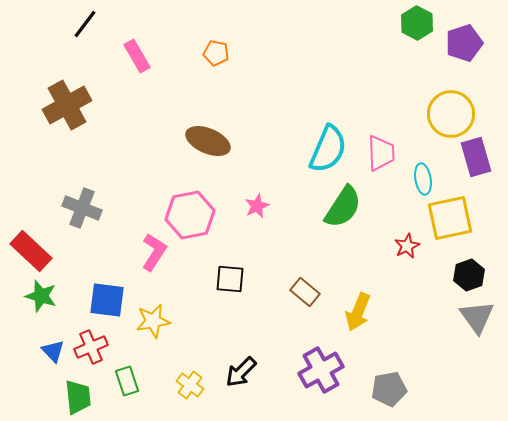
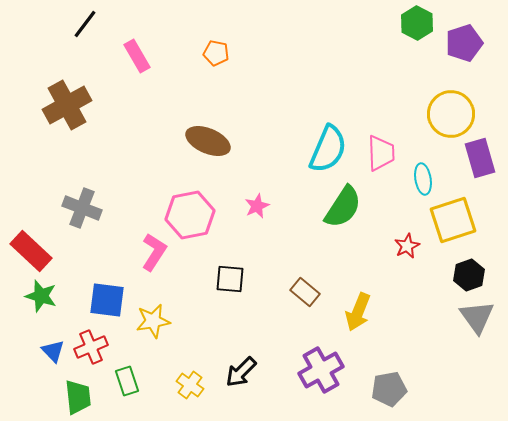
purple rectangle: moved 4 px right, 1 px down
yellow square: moved 3 px right, 2 px down; rotated 6 degrees counterclockwise
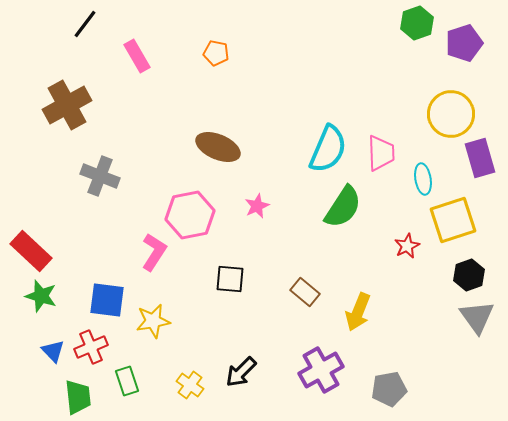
green hexagon: rotated 12 degrees clockwise
brown ellipse: moved 10 px right, 6 px down
gray cross: moved 18 px right, 32 px up
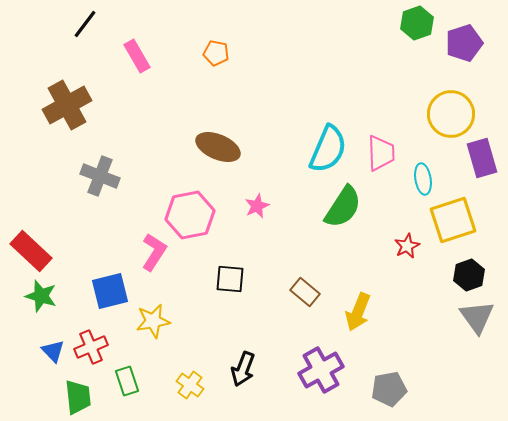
purple rectangle: moved 2 px right
blue square: moved 3 px right, 9 px up; rotated 21 degrees counterclockwise
black arrow: moved 2 px right, 3 px up; rotated 24 degrees counterclockwise
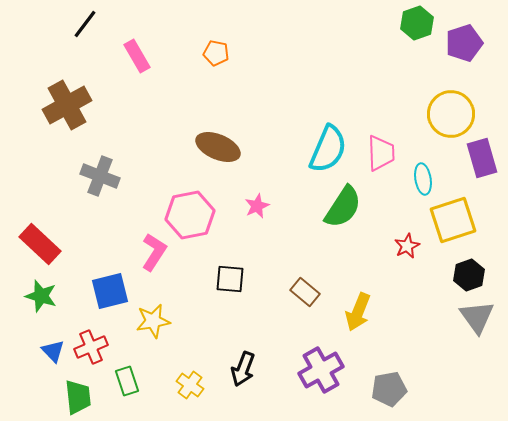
red rectangle: moved 9 px right, 7 px up
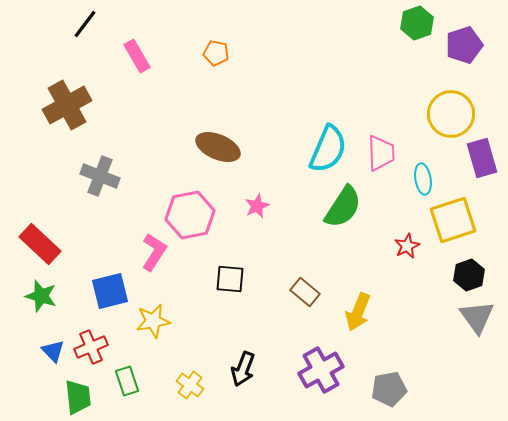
purple pentagon: moved 2 px down
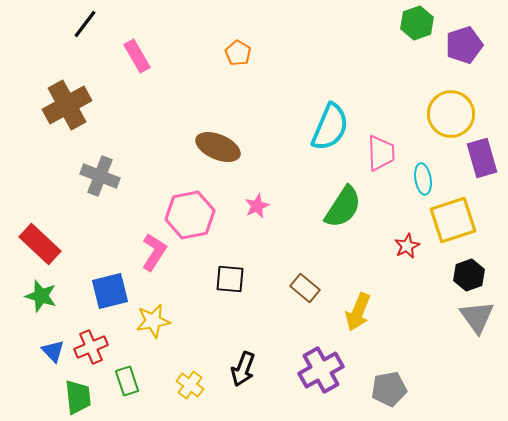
orange pentagon: moved 22 px right; rotated 20 degrees clockwise
cyan semicircle: moved 2 px right, 22 px up
brown rectangle: moved 4 px up
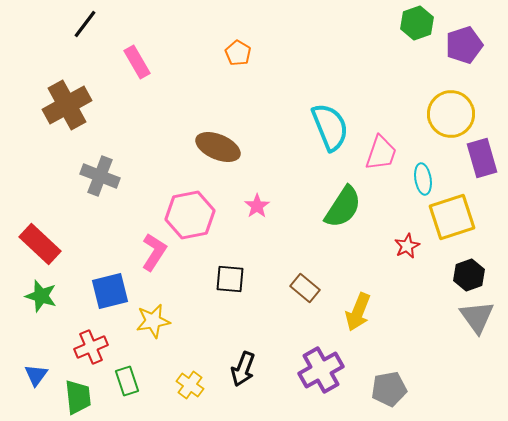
pink rectangle: moved 6 px down
cyan semicircle: rotated 45 degrees counterclockwise
pink trapezoid: rotated 21 degrees clockwise
pink star: rotated 10 degrees counterclockwise
yellow square: moved 1 px left, 3 px up
blue triangle: moved 17 px left, 24 px down; rotated 20 degrees clockwise
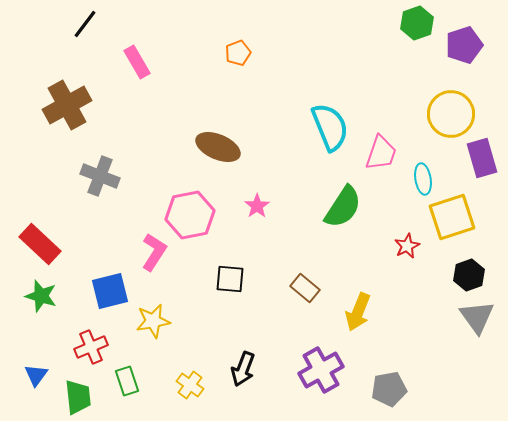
orange pentagon: rotated 20 degrees clockwise
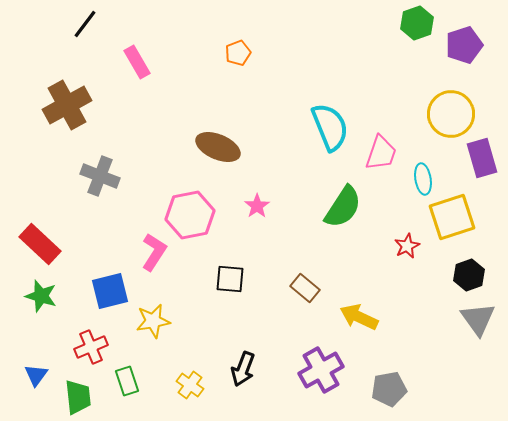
yellow arrow: moved 1 px right, 5 px down; rotated 93 degrees clockwise
gray triangle: moved 1 px right, 2 px down
